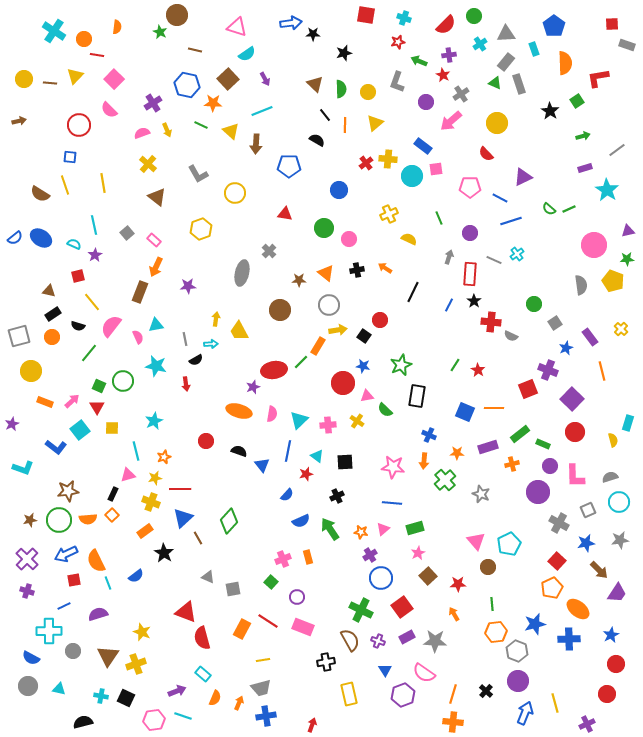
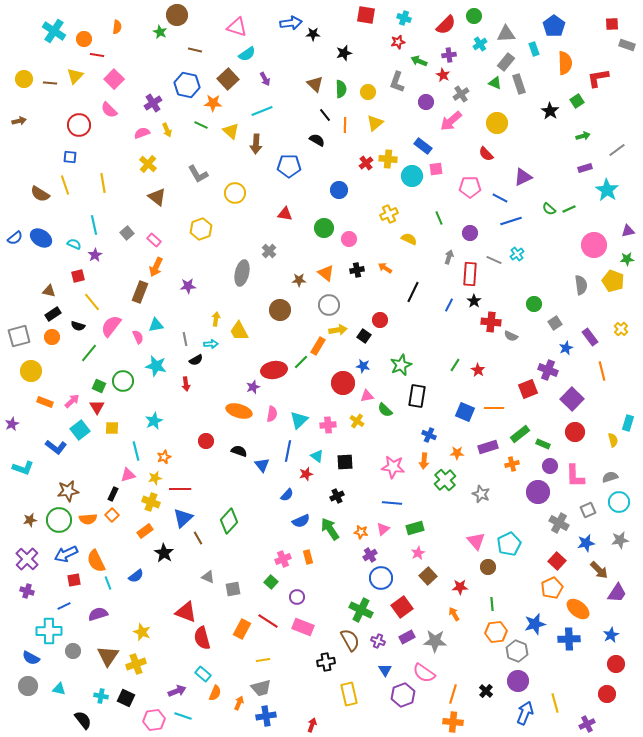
red star at (458, 584): moved 2 px right, 3 px down
orange semicircle at (215, 698): moved 5 px up
black semicircle at (83, 722): moved 2 px up; rotated 66 degrees clockwise
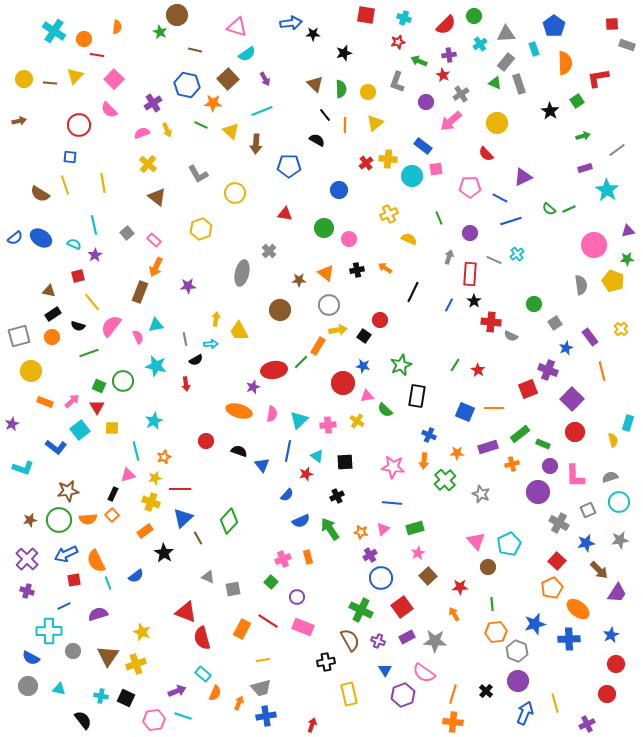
green line at (89, 353): rotated 30 degrees clockwise
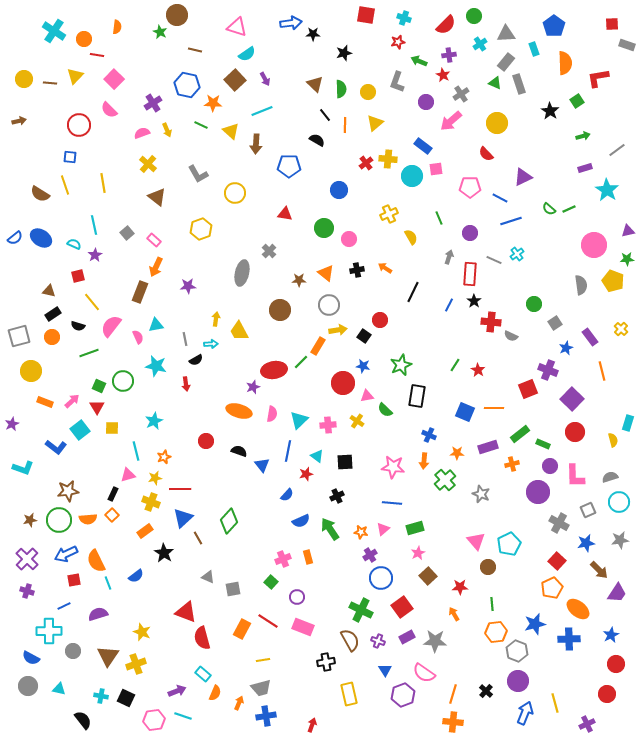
brown square at (228, 79): moved 7 px right, 1 px down
yellow semicircle at (409, 239): moved 2 px right, 2 px up; rotated 35 degrees clockwise
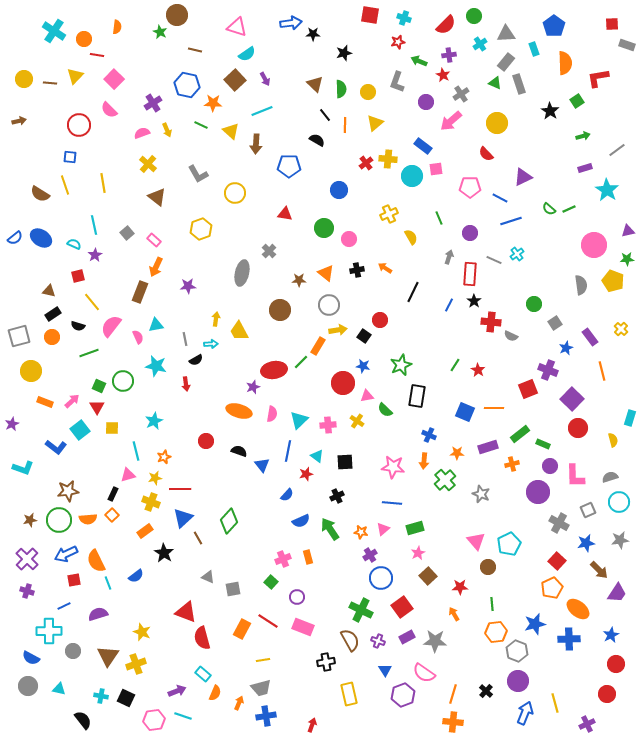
red square at (366, 15): moved 4 px right
cyan rectangle at (628, 423): moved 2 px right, 5 px up
red circle at (575, 432): moved 3 px right, 4 px up
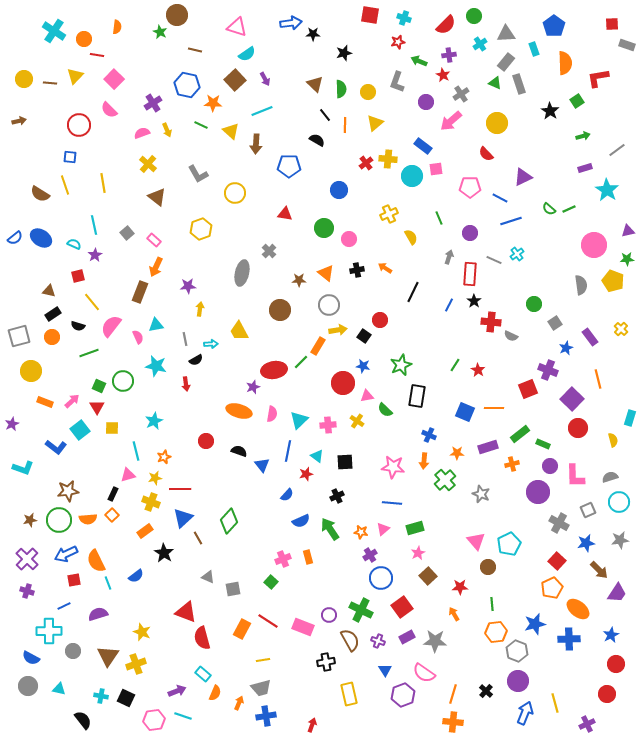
yellow arrow at (216, 319): moved 16 px left, 10 px up
orange line at (602, 371): moved 4 px left, 8 px down
purple circle at (297, 597): moved 32 px right, 18 px down
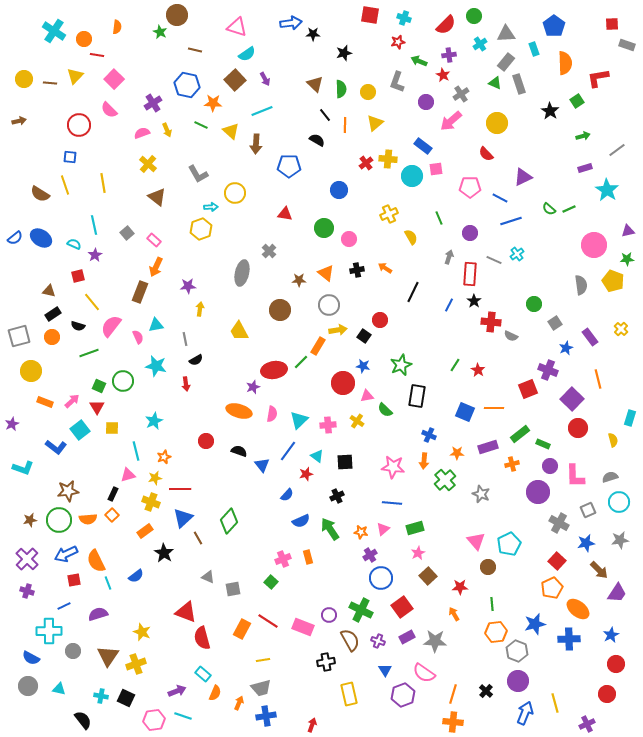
cyan arrow at (211, 344): moved 137 px up
blue line at (288, 451): rotated 25 degrees clockwise
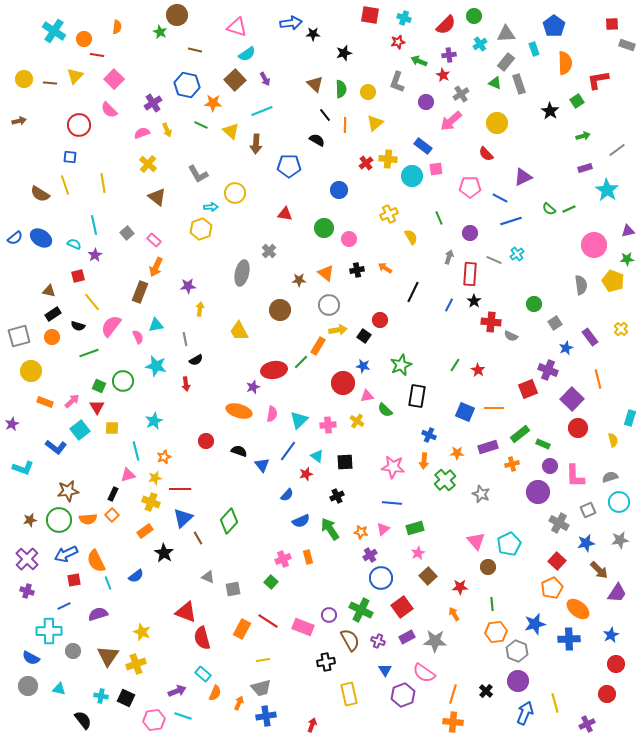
red L-shape at (598, 78): moved 2 px down
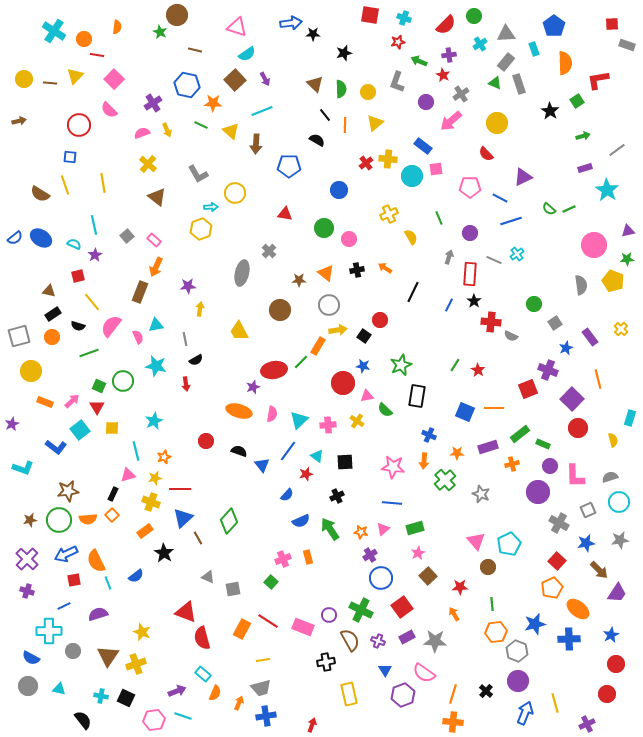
gray square at (127, 233): moved 3 px down
